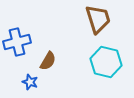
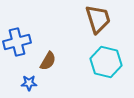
blue star: moved 1 px left, 1 px down; rotated 21 degrees counterclockwise
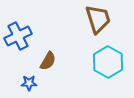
blue cross: moved 1 px right, 6 px up; rotated 12 degrees counterclockwise
cyan hexagon: moved 2 px right; rotated 16 degrees clockwise
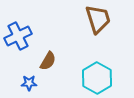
cyan hexagon: moved 11 px left, 16 px down
